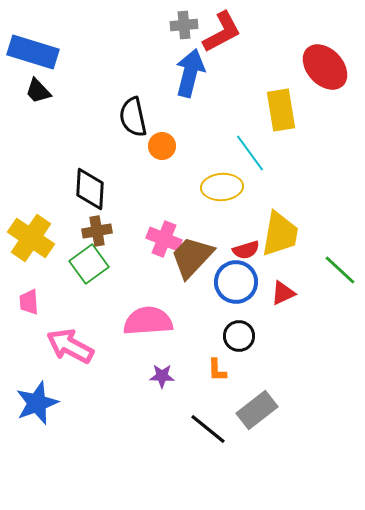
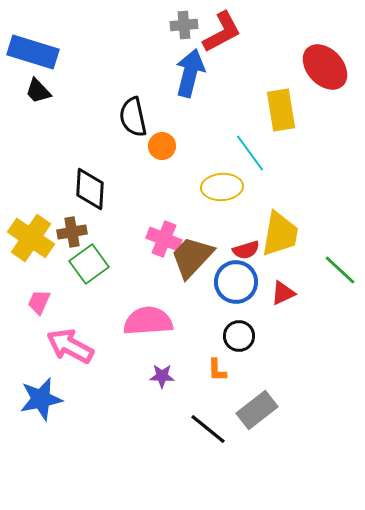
brown cross: moved 25 px left, 1 px down
pink trapezoid: moved 10 px right; rotated 28 degrees clockwise
blue star: moved 4 px right, 4 px up; rotated 9 degrees clockwise
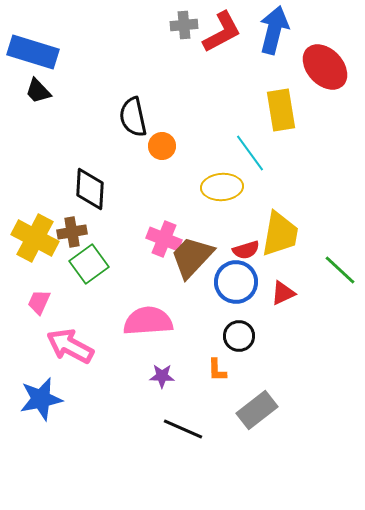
blue arrow: moved 84 px right, 43 px up
yellow cross: moved 4 px right; rotated 6 degrees counterclockwise
black line: moved 25 px left; rotated 15 degrees counterclockwise
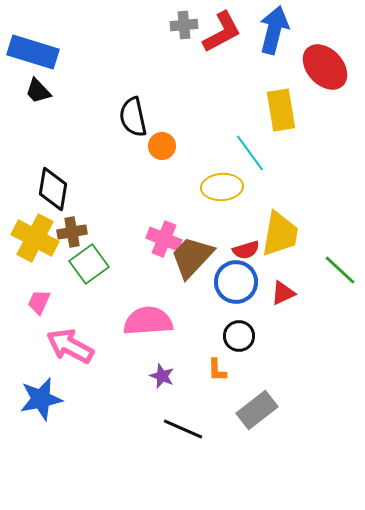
black diamond: moved 37 px left; rotated 6 degrees clockwise
purple star: rotated 20 degrees clockwise
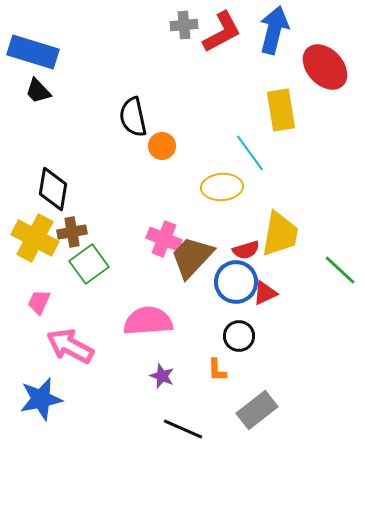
red triangle: moved 18 px left
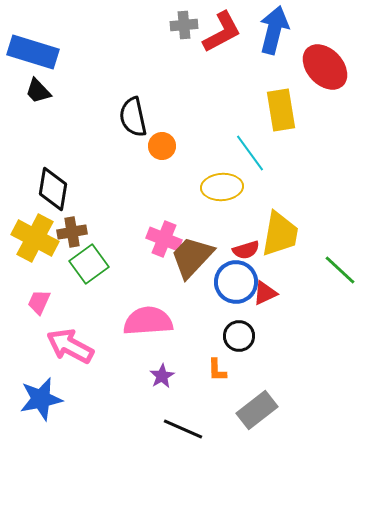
purple star: rotated 20 degrees clockwise
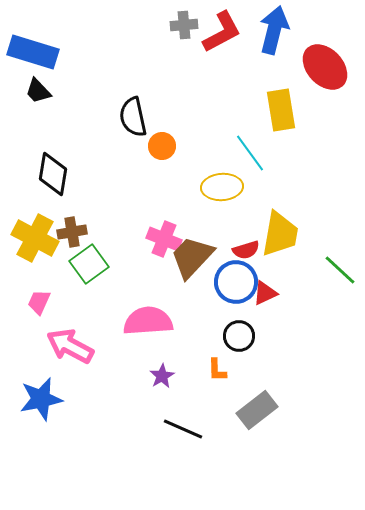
black diamond: moved 15 px up
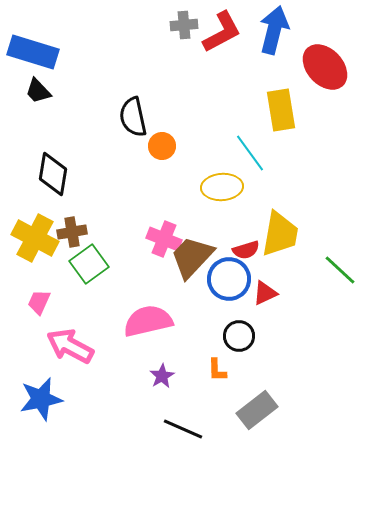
blue circle: moved 7 px left, 3 px up
pink semicircle: rotated 9 degrees counterclockwise
